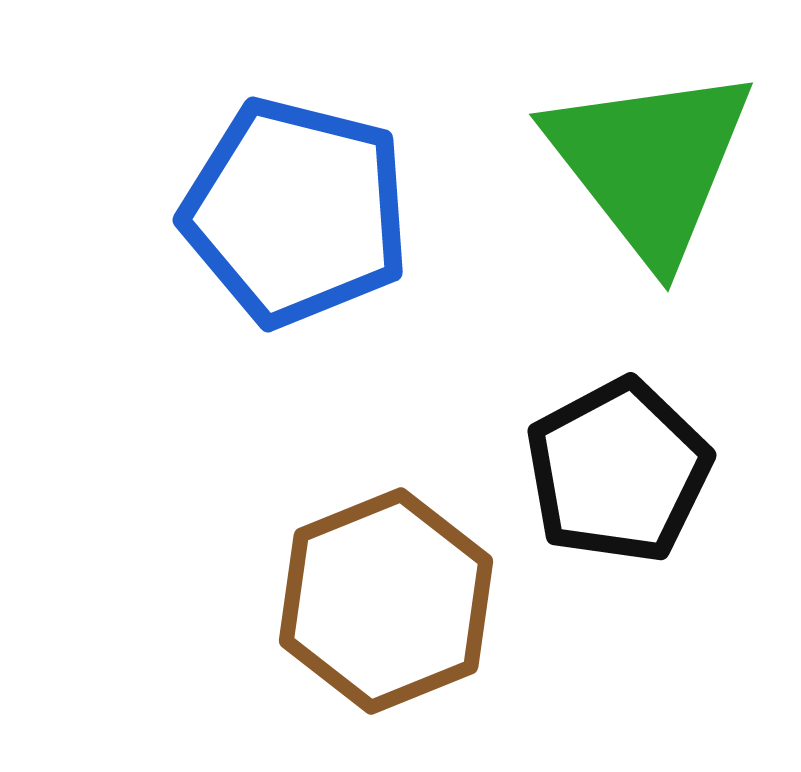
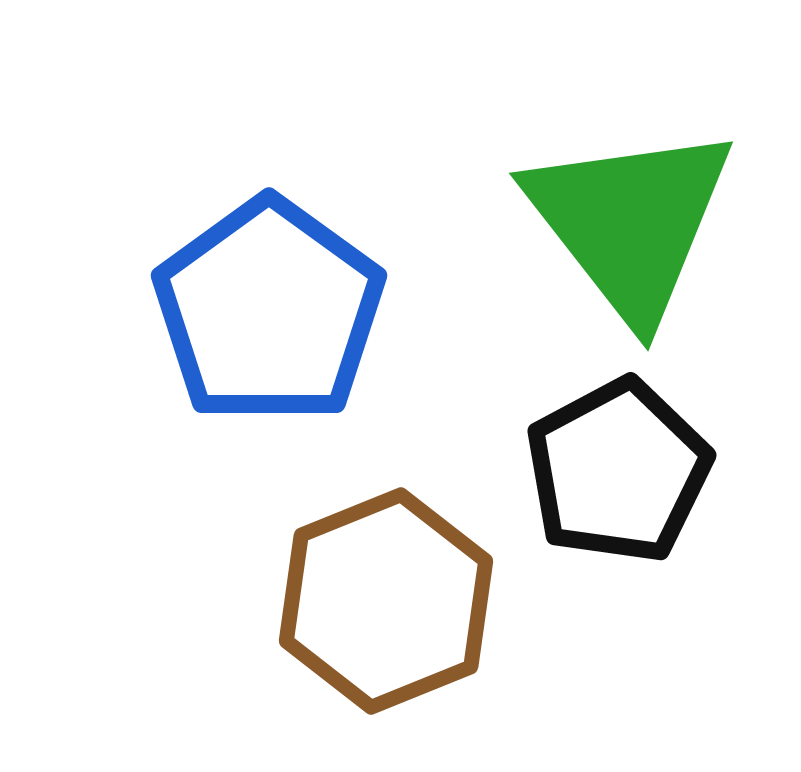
green triangle: moved 20 px left, 59 px down
blue pentagon: moved 27 px left, 99 px down; rotated 22 degrees clockwise
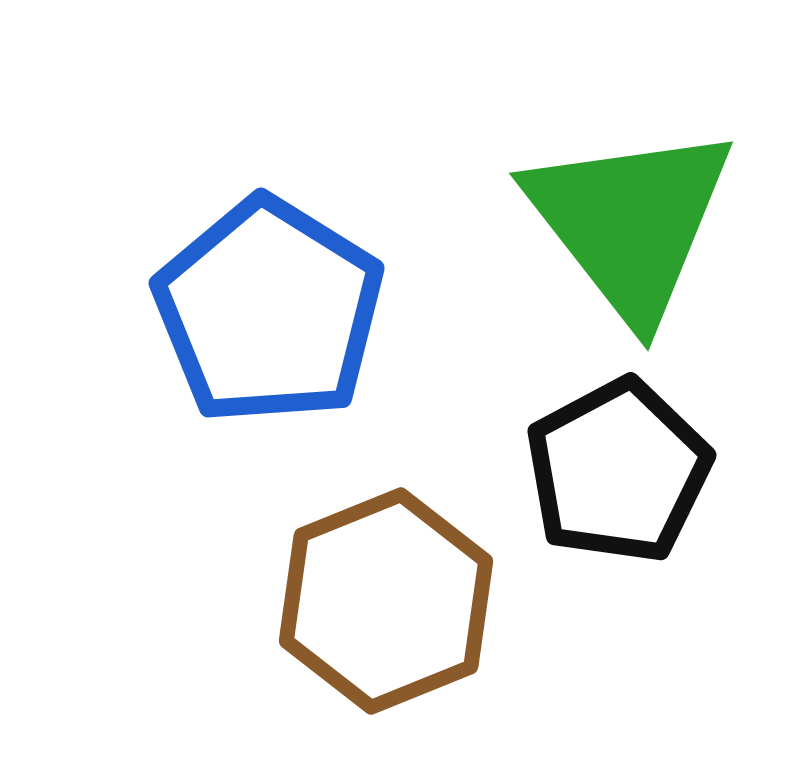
blue pentagon: rotated 4 degrees counterclockwise
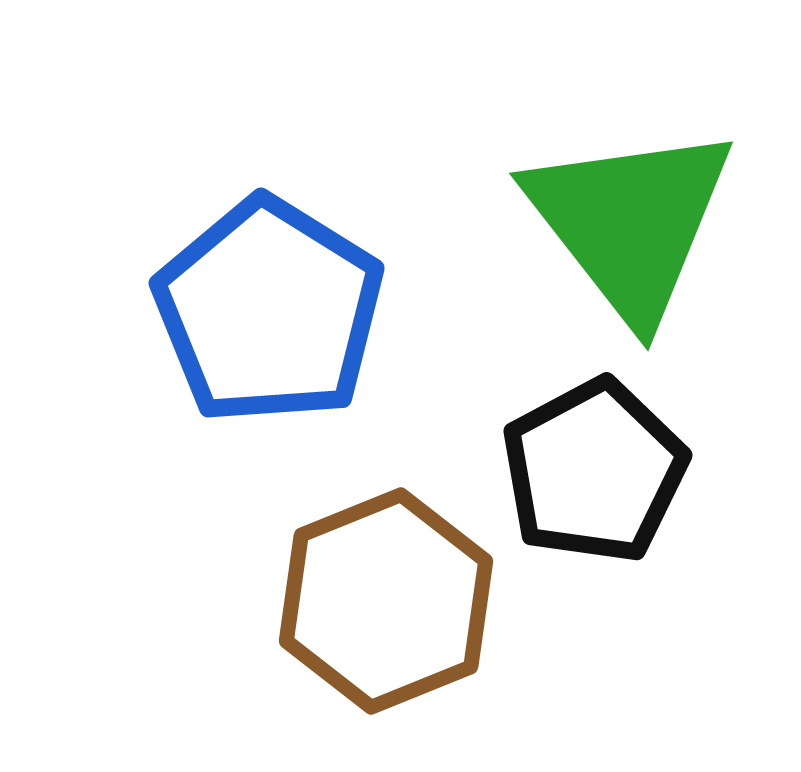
black pentagon: moved 24 px left
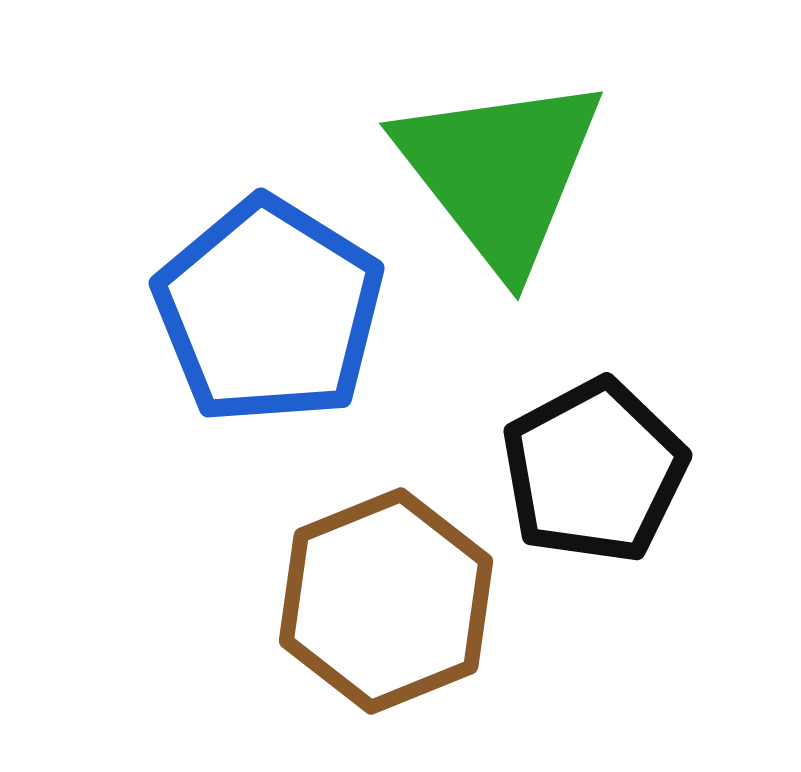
green triangle: moved 130 px left, 50 px up
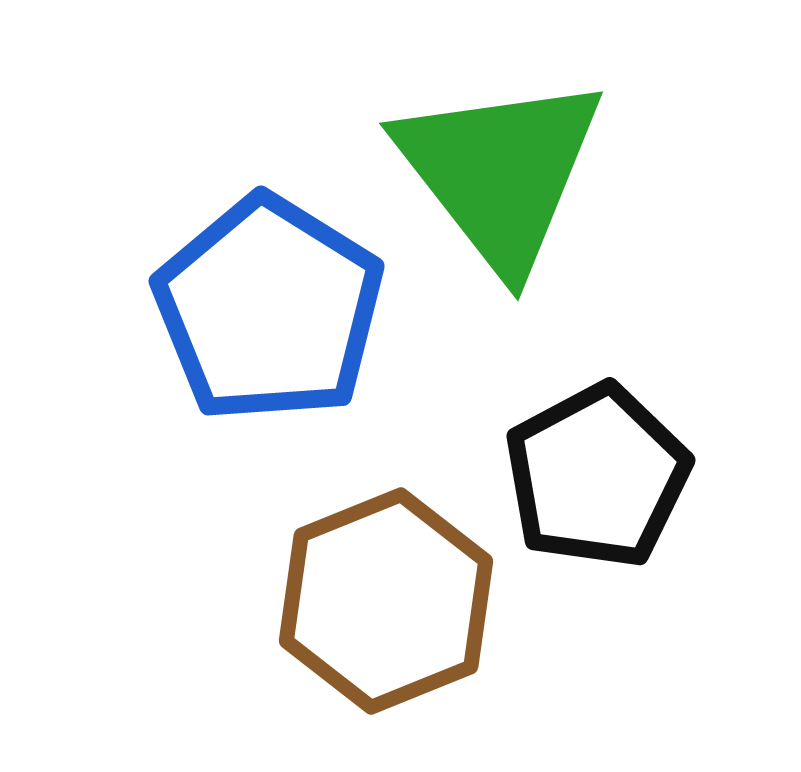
blue pentagon: moved 2 px up
black pentagon: moved 3 px right, 5 px down
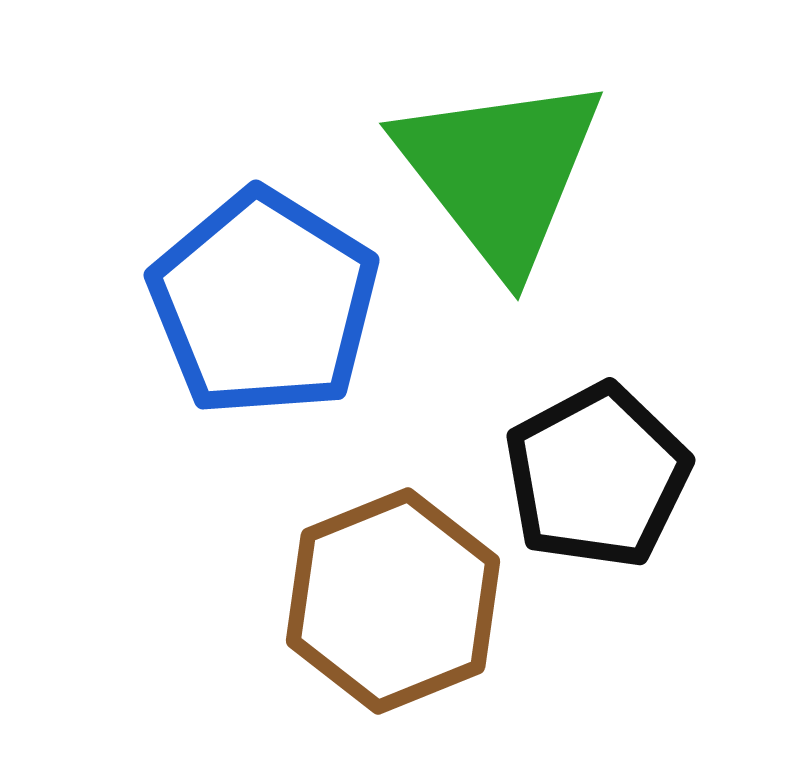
blue pentagon: moved 5 px left, 6 px up
brown hexagon: moved 7 px right
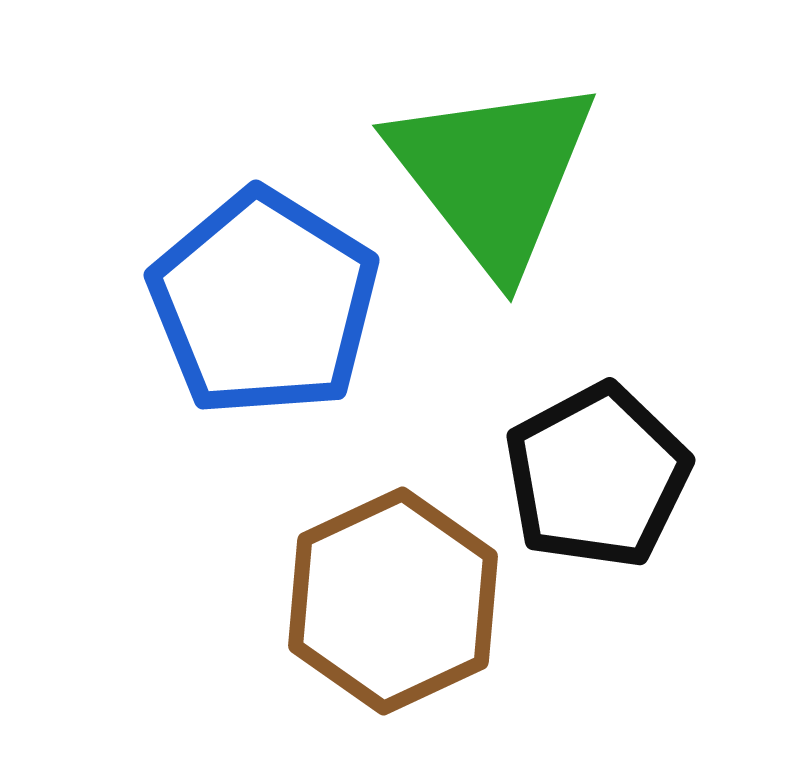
green triangle: moved 7 px left, 2 px down
brown hexagon: rotated 3 degrees counterclockwise
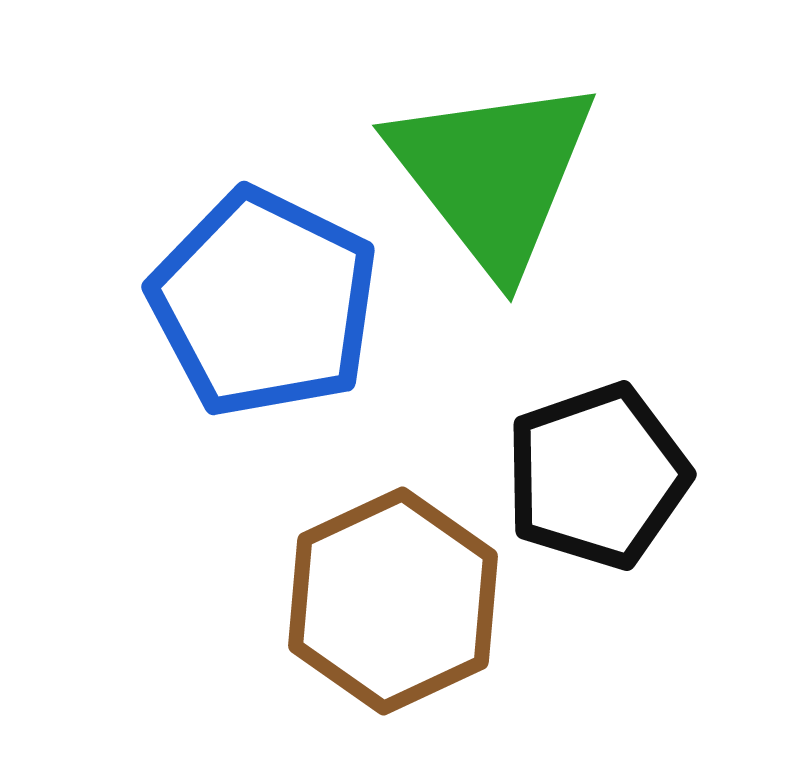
blue pentagon: rotated 6 degrees counterclockwise
black pentagon: rotated 9 degrees clockwise
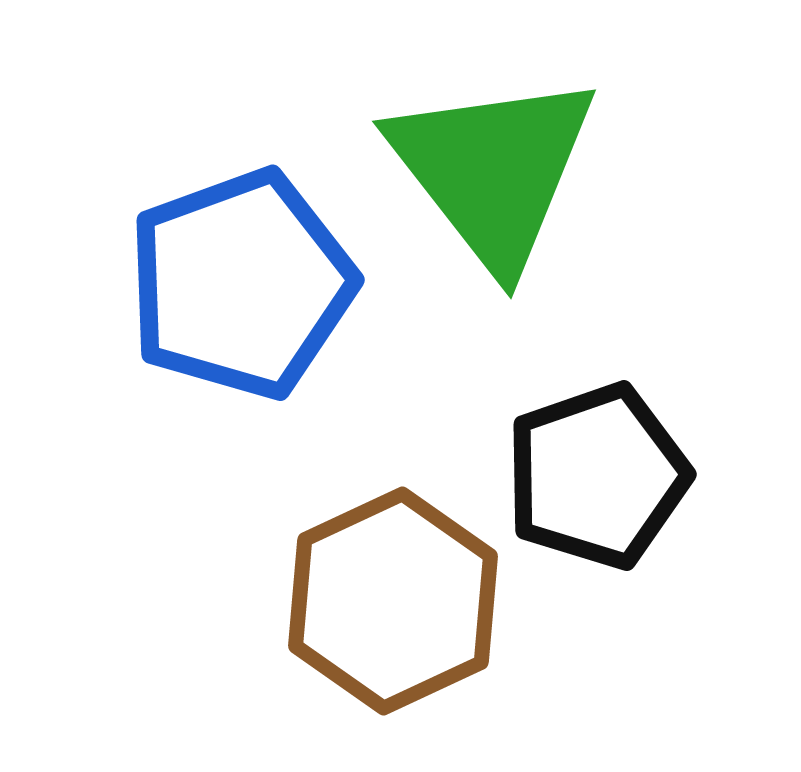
green triangle: moved 4 px up
blue pentagon: moved 23 px left, 19 px up; rotated 26 degrees clockwise
